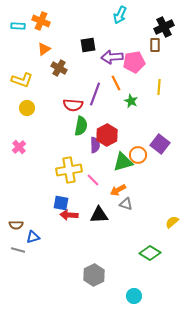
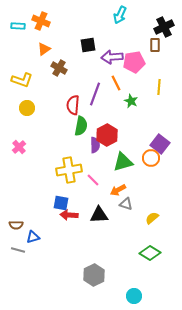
red semicircle: rotated 90 degrees clockwise
orange circle: moved 13 px right, 3 px down
yellow semicircle: moved 20 px left, 4 px up
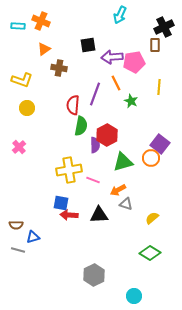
brown cross: rotated 21 degrees counterclockwise
pink line: rotated 24 degrees counterclockwise
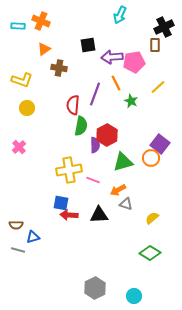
yellow line: moved 1 px left; rotated 42 degrees clockwise
gray hexagon: moved 1 px right, 13 px down
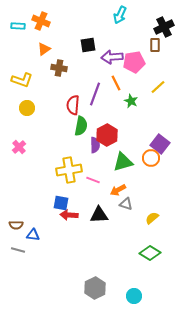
blue triangle: moved 2 px up; rotated 24 degrees clockwise
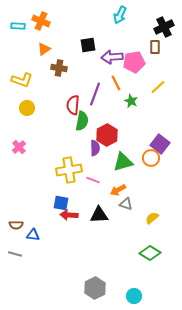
brown rectangle: moved 2 px down
green semicircle: moved 1 px right, 5 px up
purple semicircle: moved 3 px down
gray line: moved 3 px left, 4 px down
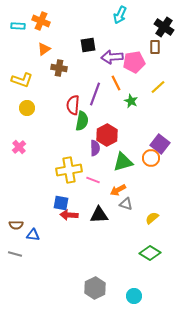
black cross: rotated 30 degrees counterclockwise
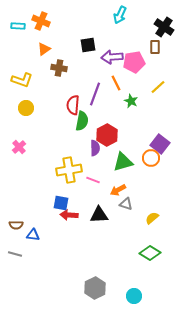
yellow circle: moved 1 px left
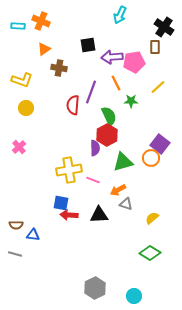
purple line: moved 4 px left, 2 px up
green star: rotated 24 degrees counterclockwise
green semicircle: moved 27 px right, 5 px up; rotated 36 degrees counterclockwise
